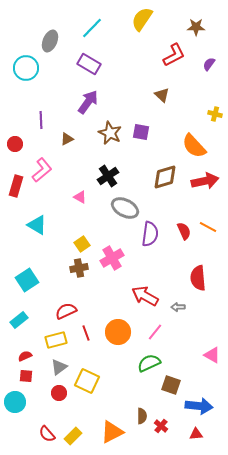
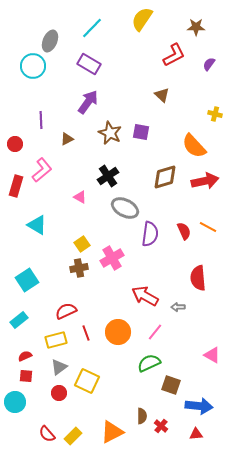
cyan circle at (26, 68): moved 7 px right, 2 px up
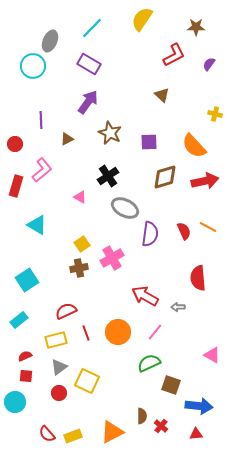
purple square at (141, 132): moved 8 px right, 10 px down; rotated 12 degrees counterclockwise
yellow rectangle at (73, 436): rotated 24 degrees clockwise
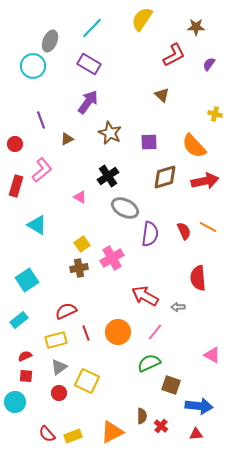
purple line at (41, 120): rotated 18 degrees counterclockwise
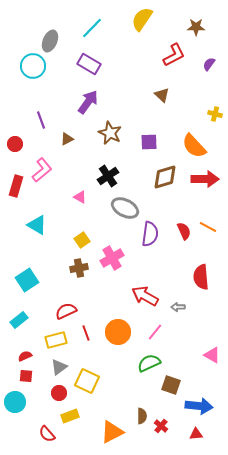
red arrow at (205, 181): moved 2 px up; rotated 12 degrees clockwise
yellow square at (82, 244): moved 4 px up
red semicircle at (198, 278): moved 3 px right, 1 px up
yellow rectangle at (73, 436): moved 3 px left, 20 px up
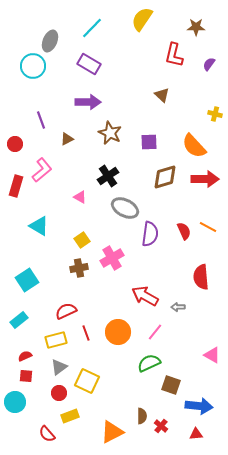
red L-shape at (174, 55): rotated 130 degrees clockwise
purple arrow at (88, 102): rotated 55 degrees clockwise
cyan triangle at (37, 225): moved 2 px right, 1 px down
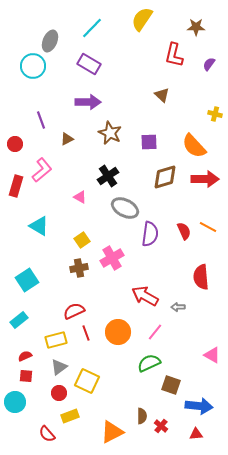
red semicircle at (66, 311): moved 8 px right
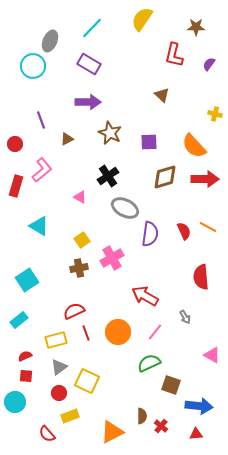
gray arrow at (178, 307): moved 7 px right, 10 px down; rotated 120 degrees counterclockwise
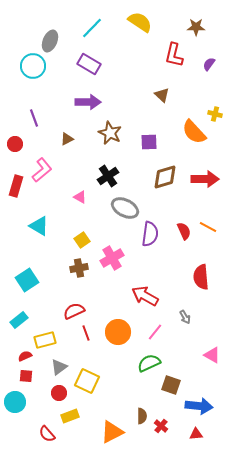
yellow semicircle at (142, 19): moved 2 px left, 3 px down; rotated 90 degrees clockwise
purple line at (41, 120): moved 7 px left, 2 px up
orange semicircle at (194, 146): moved 14 px up
yellow rectangle at (56, 340): moved 11 px left
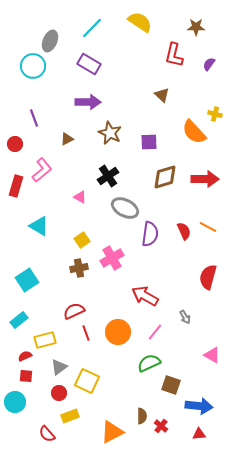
red semicircle at (201, 277): moved 7 px right; rotated 20 degrees clockwise
red triangle at (196, 434): moved 3 px right
